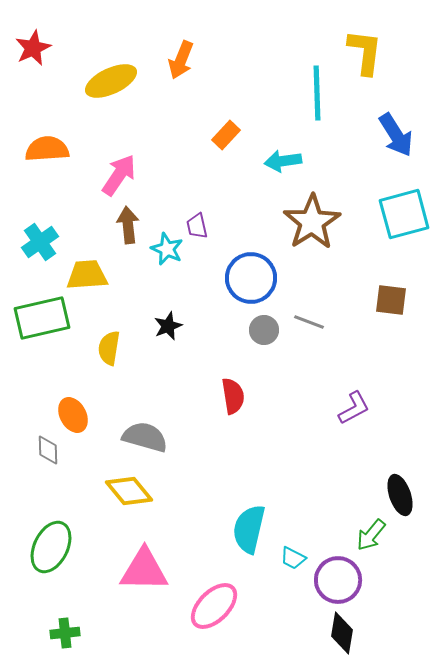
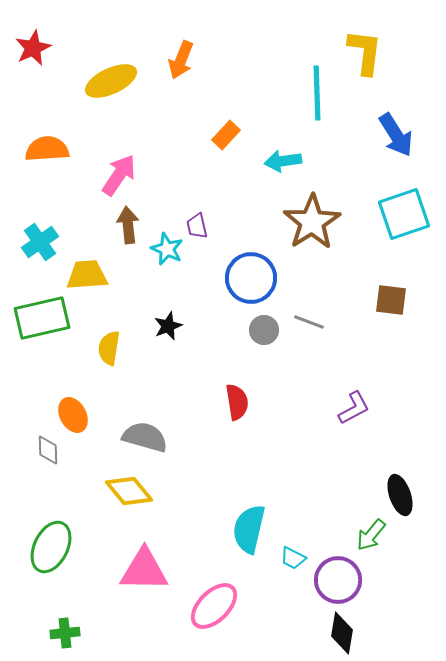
cyan square: rotated 4 degrees counterclockwise
red semicircle: moved 4 px right, 6 px down
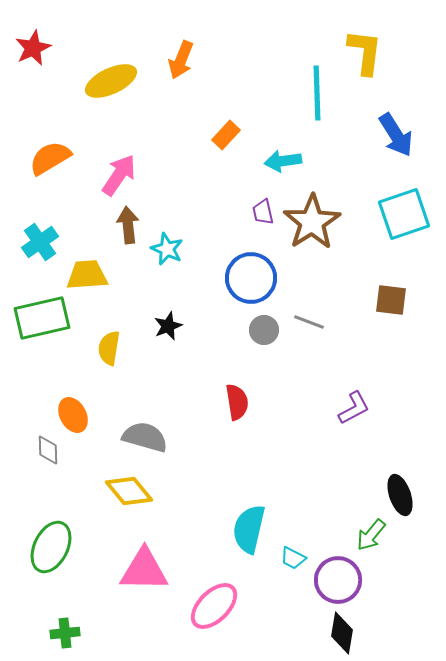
orange semicircle: moved 3 px right, 9 px down; rotated 27 degrees counterclockwise
purple trapezoid: moved 66 px right, 14 px up
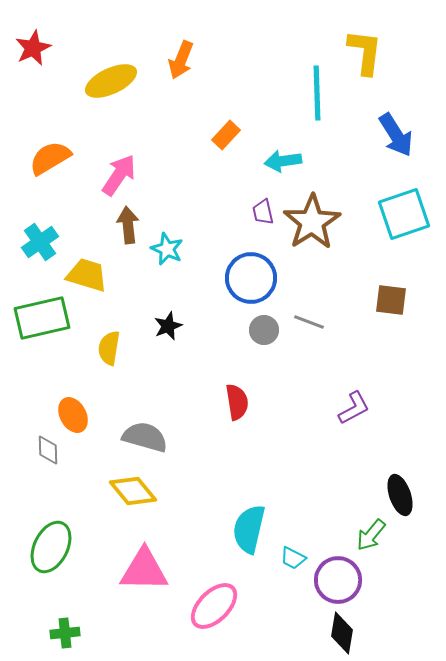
yellow trapezoid: rotated 21 degrees clockwise
yellow diamond: moved 4 px right
